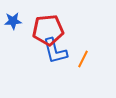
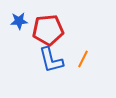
blue star: moved 6 px right
blue L-shape: moved 4 px left, 9 px down
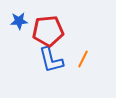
red pentagon: moved 1 px down
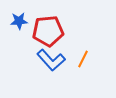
blue L-shape: rotated 28 degrees counterclockwise
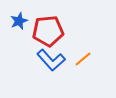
blue star: rotated 18 degrees counterclockwise
orange line: rotated 24 degrees clockwise
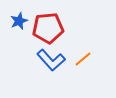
red pentagon: moved 3 px up
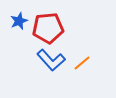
orange line: moved 1 px left, 4 px down
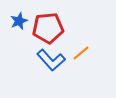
orange line: moved 1 px left, 10 px up
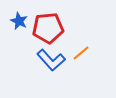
blue star: rotated 24 degrees counterclockwise
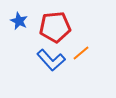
red pentagon: moved 7 px right, 1 px up
